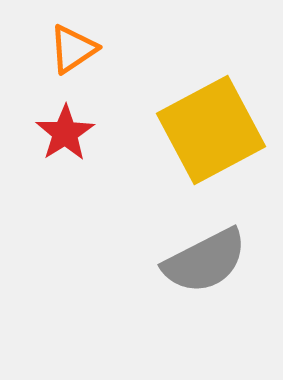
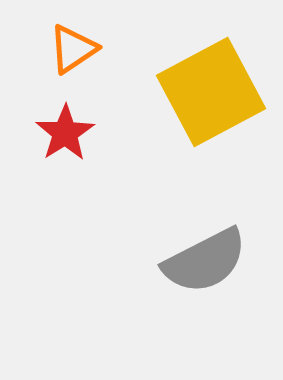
yellow square: moved 38 px up
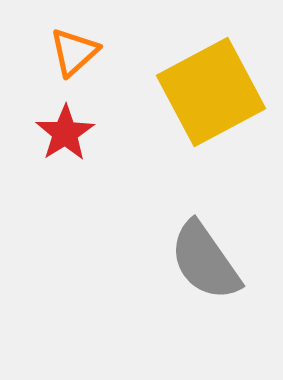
orange triangle: moved 1 px right, 3 px down; rotated 8 degrees counterclockwise
gray semicircle: rotated 82 degrees clockwise
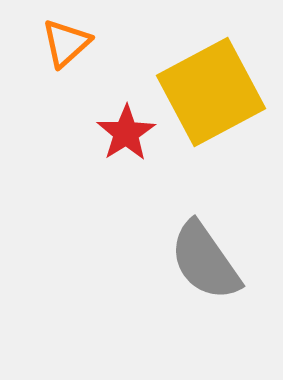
orange triangle: moved 8 px left, 9 px up
red star: moved 61 px right
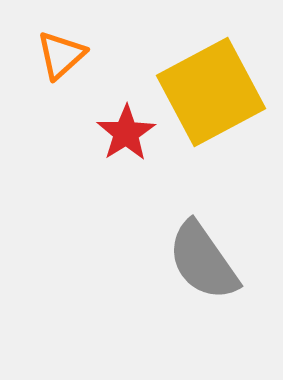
orange triangle: moved 5 px left, 12 px down
gray semicircle: moved 2 px left
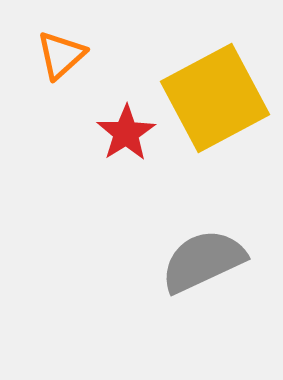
yellow square: moved 4 px right, 6 px down
gray semicircle: rotated 100 degrees clockwise
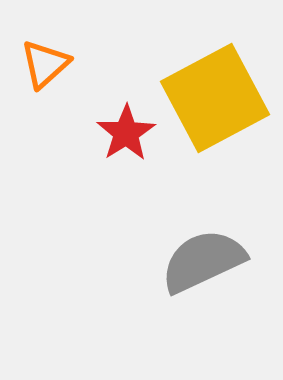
orange triangle: moved 16 px left, 9 px down
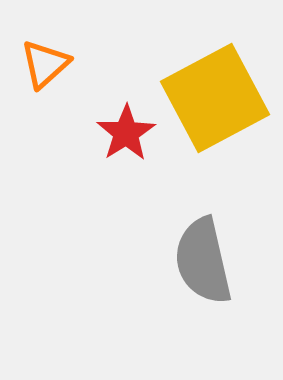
gray semicircle: rotated 78 degrees counterclockwise
